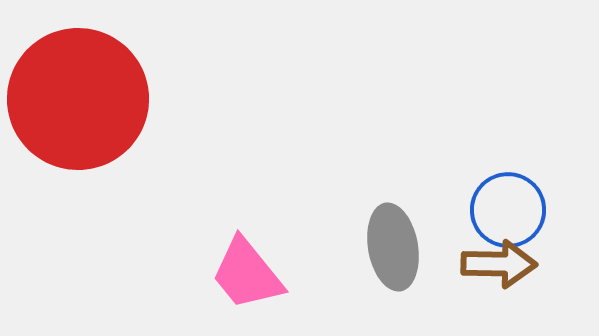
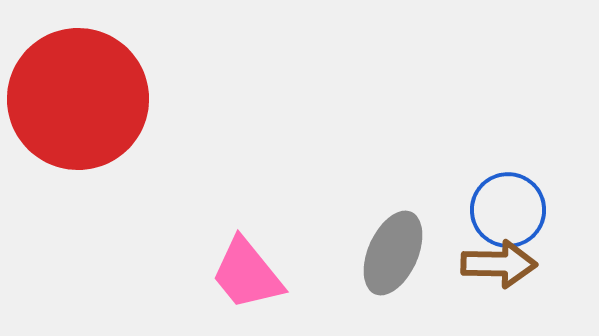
gray ellipse: moved 6 px down; rotated 34 degrees clockwise
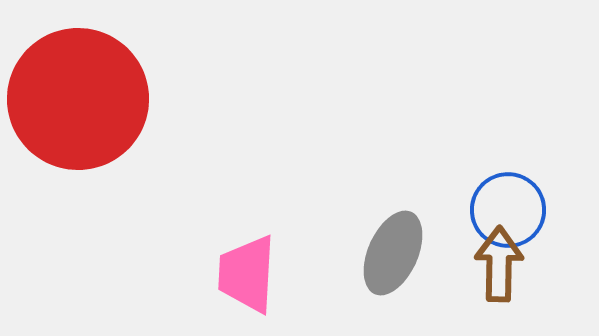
brown arrow: rotated 90 degrees counterclockwise
pink trapezoid: rotated 42 degrees clockwise
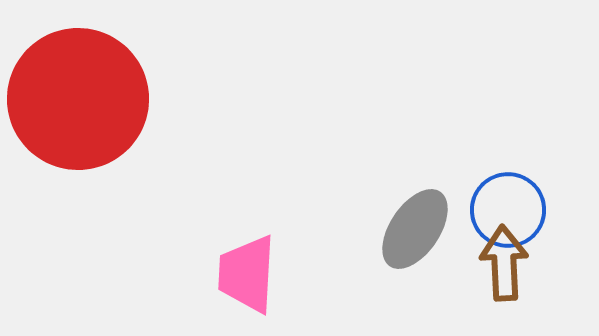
gray ellipse: moved 22 px right, 24 px up; rotated 10 degrees clockwise
brown arrow: moved 5 px right, 1 px up; rotated 4 degrees counterclockwise
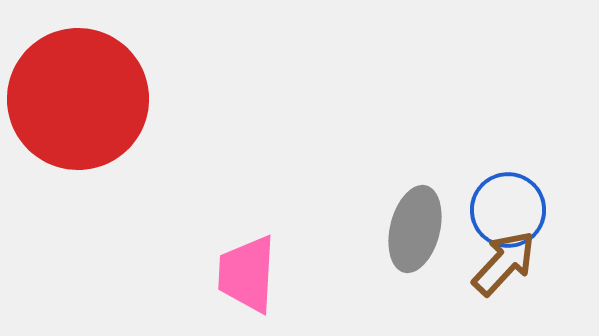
gray ellipse: rotated 20 degrees counterclockwise
brown arrow: rotated 46 degrees clockwise
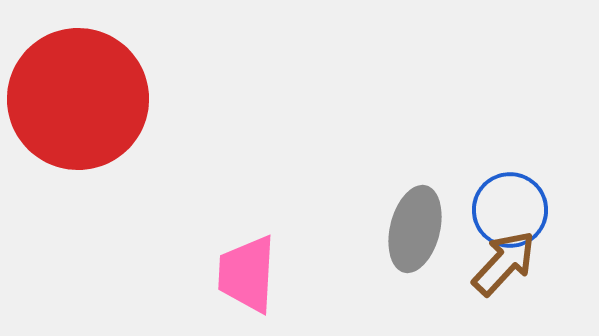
blue circle: moved 2 px right
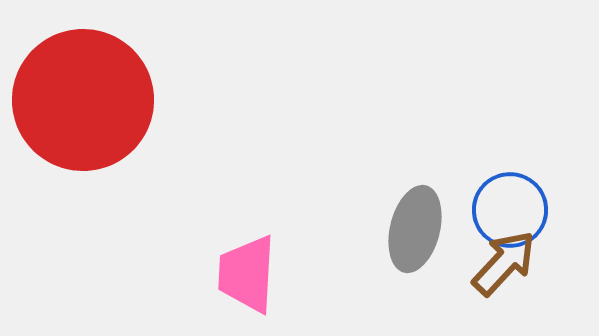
red circle: moved 5 px right, 1 px down
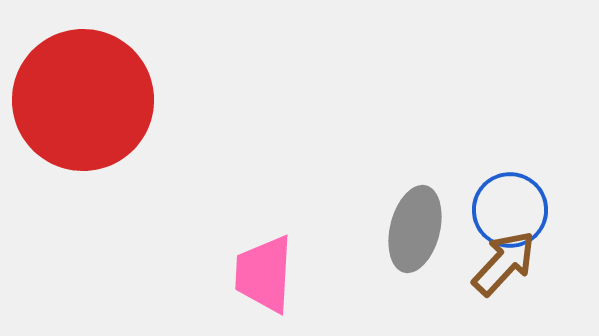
pink trapezoid: moved 17 px right
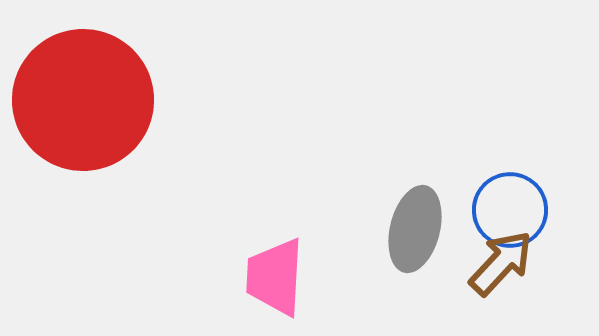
brown arrow: moved 3 px left
pink trapezoid: moved 11 px right, 3 px down
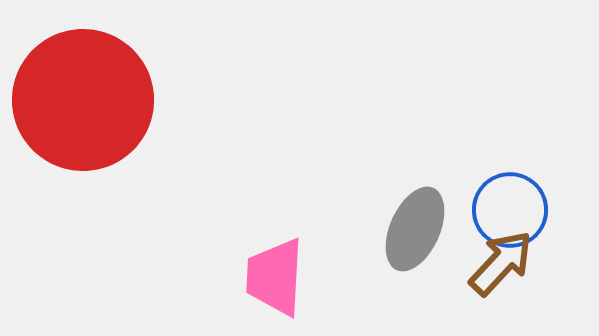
gray ellipse: rotated 10 degrees clockwise
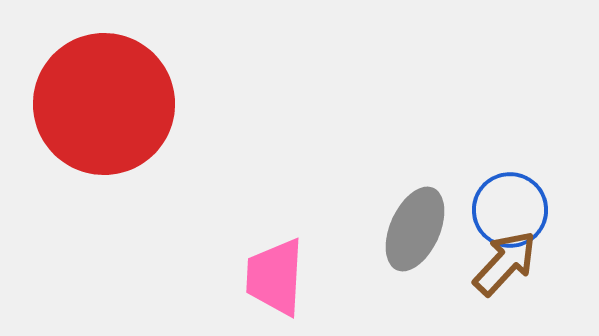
red circle: moved 21 px right, 4 px down
brown arrow: moved 4 px right
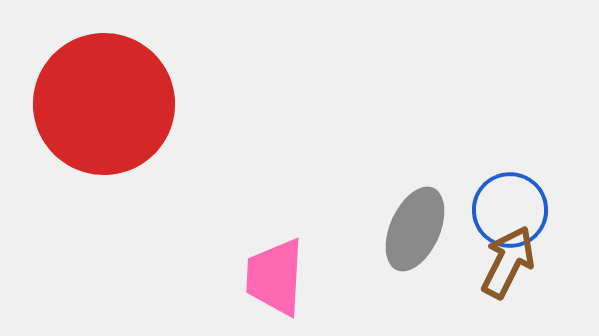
brown arrow: moved 3 px right, 1 px up; rotated 16 degrees counterclockwise
